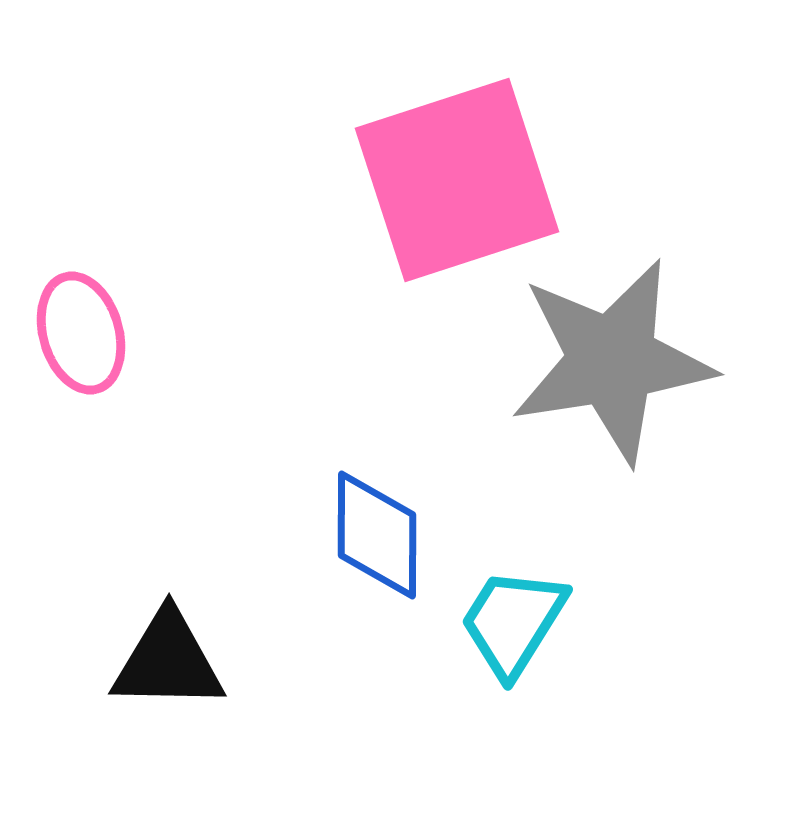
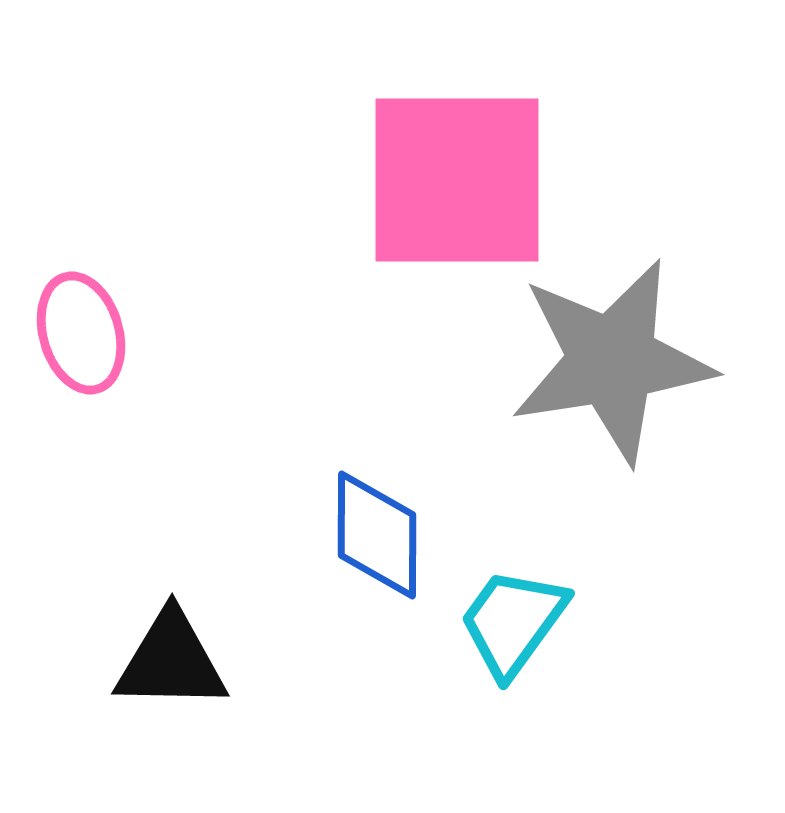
pink square: rotated 18 degrees clockwise
cyan trapezoid: rotated 4 degrees clockwise
black triangle: moved 3 px right
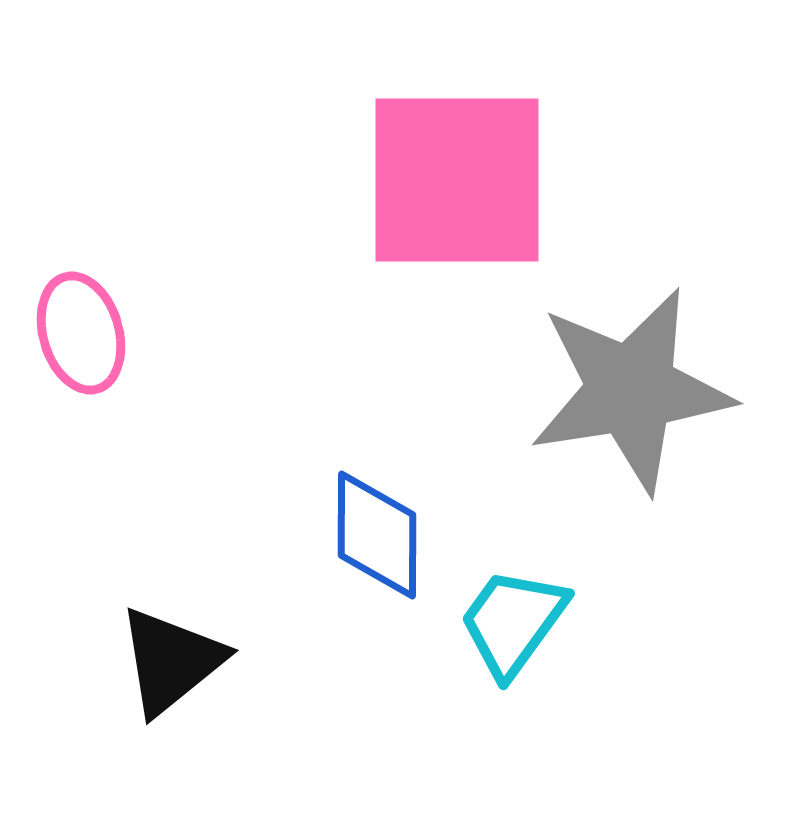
gray star: moved 19 px right, 29 px down
black triangle: rotated 40 degrees counterclockwise
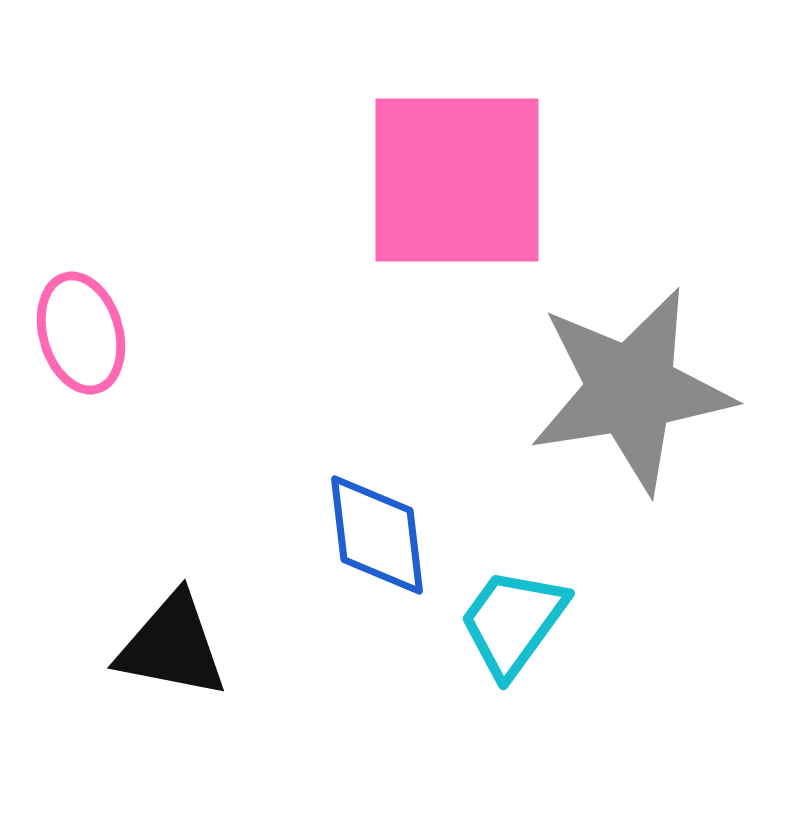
blue diamond: rotated 7 degrees counterclockwise
black triangle: moved 1 px right, 15 px up; rotated 50 degrees clockwise
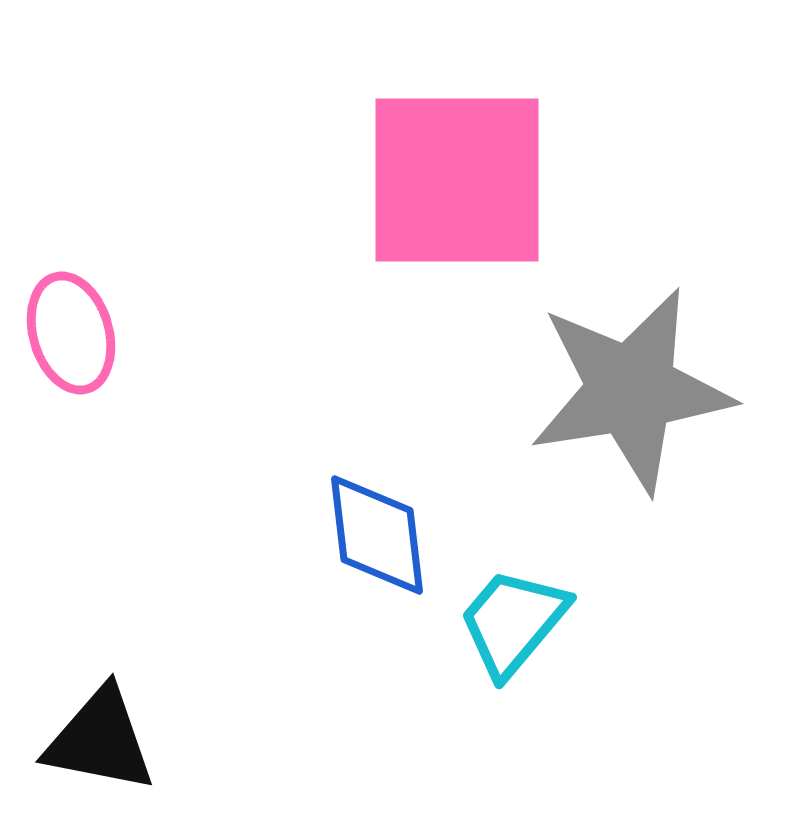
pink ellipse: moved 10 px left
cyan trapezoid: rotated 4 degrees clockwise
black triangle: moved 72 px left, 94 px down
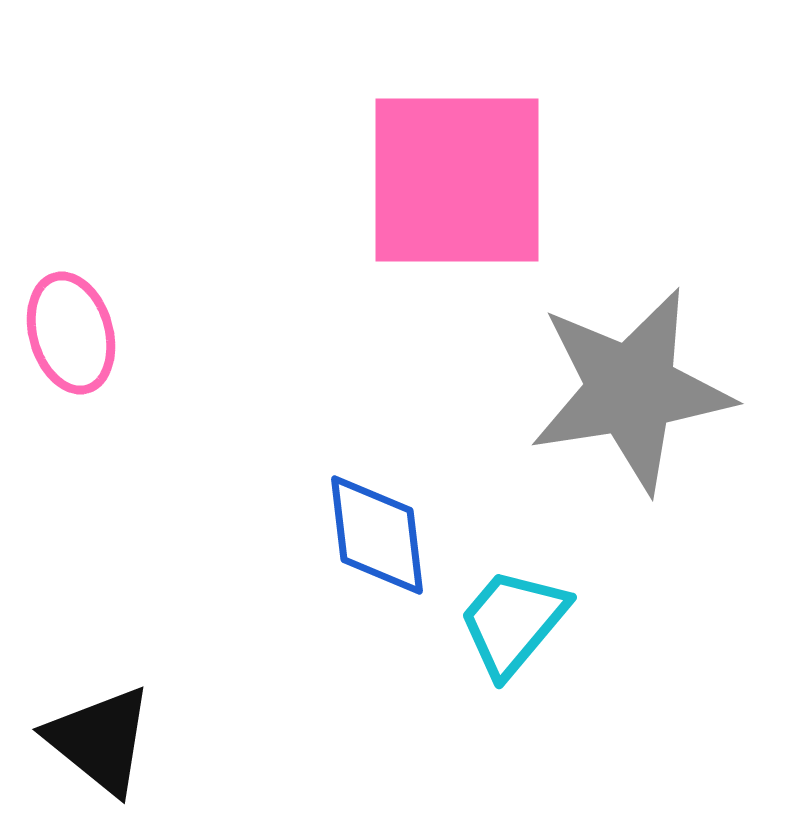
black triangle: rotated 28 degrees clockwise
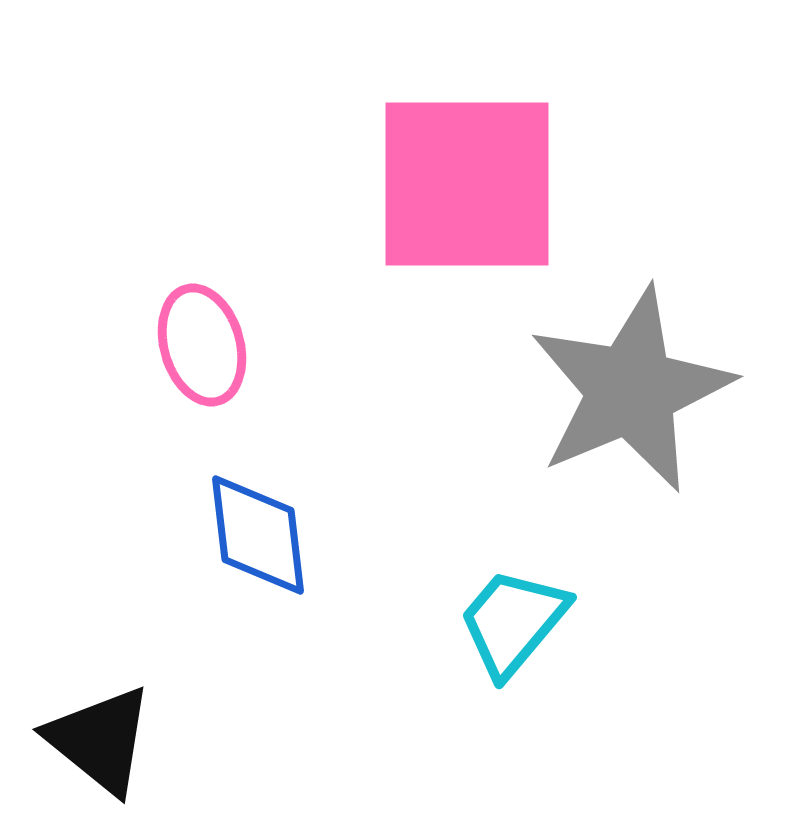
pink square: moved 10 px right, 4 px down
pink ellipse: moved 131 px right, 12 px down
gray star: rotated 14 degrees counterclockwise
blue diamond: moved 119 px left
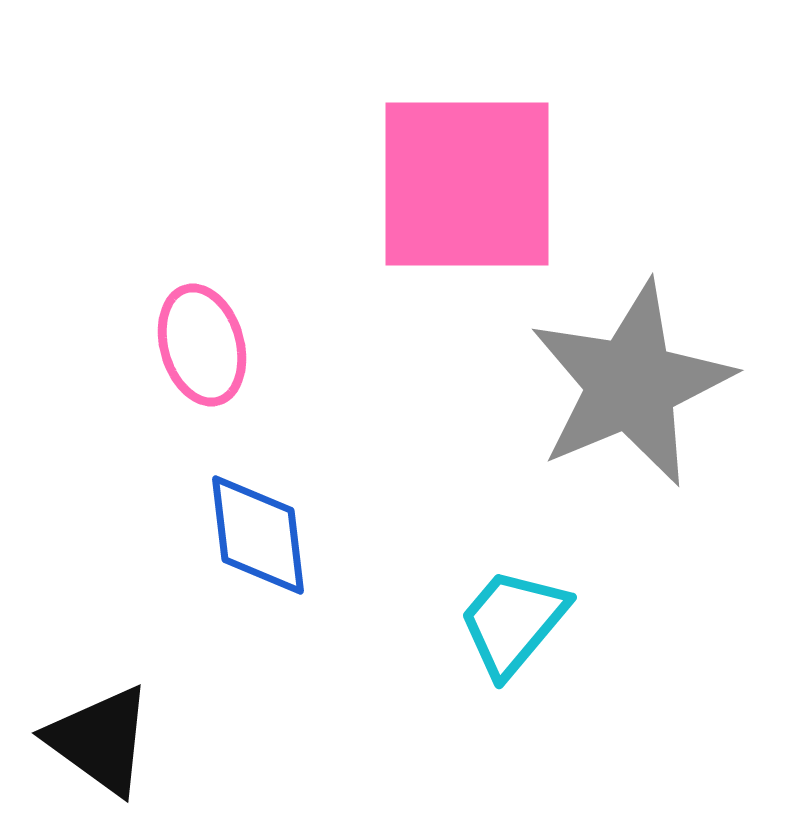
gray star: moved 6 px up
black triangle: rotated 3 degrees counterclockwise
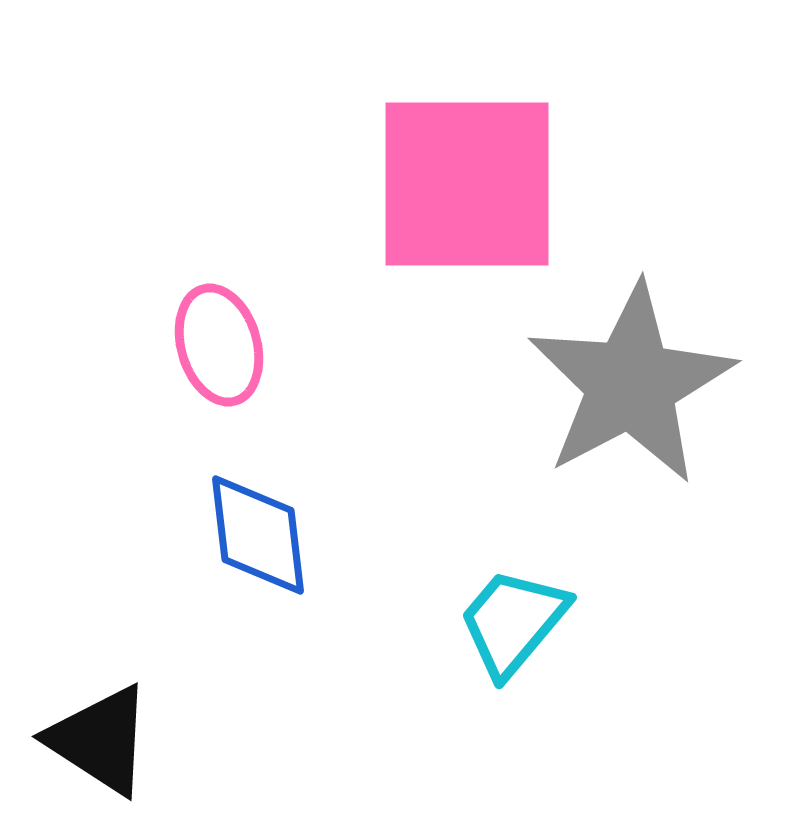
pink ellipse: moved 17 px right
gray star: rotated 5 degrees counterclockwise
black triangle: rotated 3 degrees counterclockwise
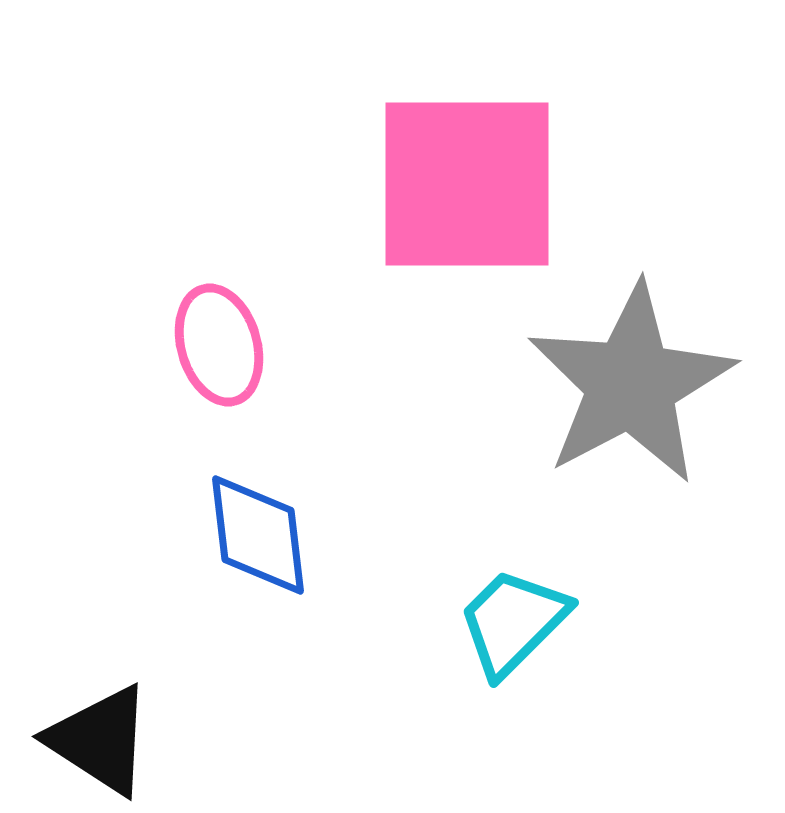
cyan trapezoid: rotated 5 degrees clockwise
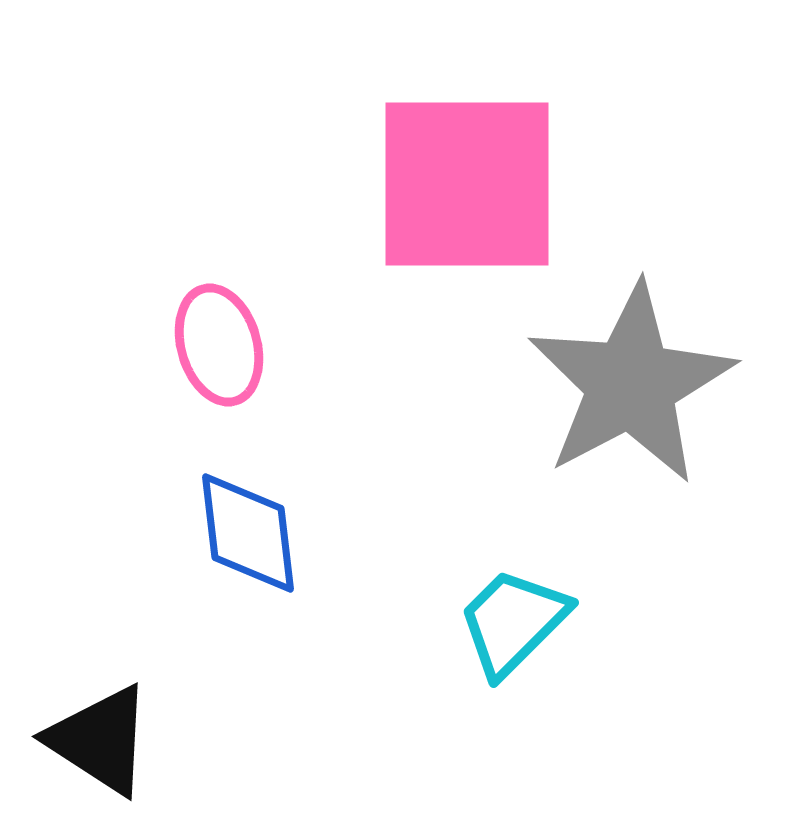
blue diamond: moved 10 px left, 2 px up
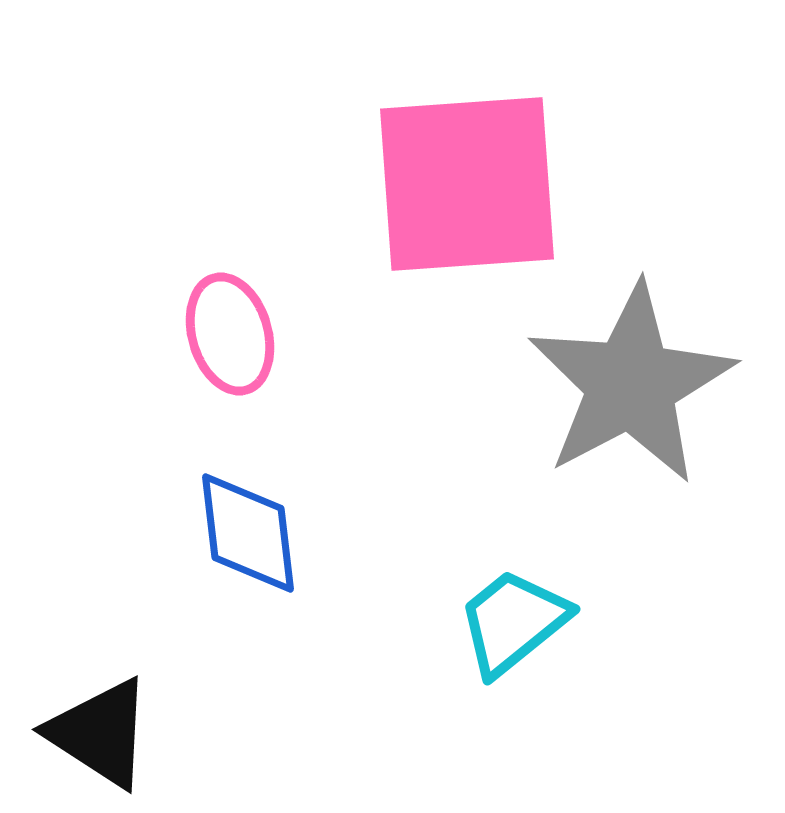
pink square: rotated 4 degrees counterclockwise
pink ellipse: moved 11 px right, 11 px up
cyan trapezoid: rotated 6 degrees clockwise
black triangle: moved 7 px up
